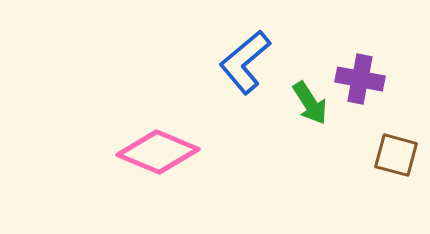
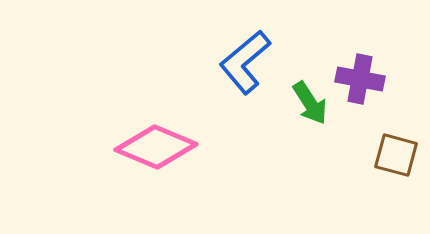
pink diamond: moved 2 px left, 5 px up
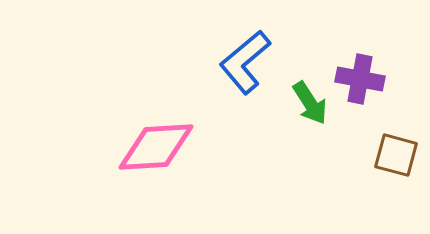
pink diamond: rotated 26 degrees counterclockwise
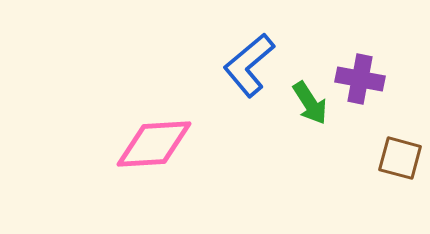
blue L-shape: moved 4 px right, 3 px down
pink diamond: moved 2 px left, 3 px up
brown square: moved 4 px right, 3 px down
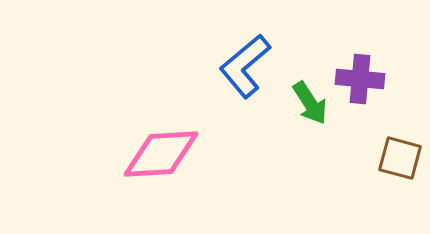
blue L-shape: moved 4 px left, 1 px down
purple cross: rotated 6 degrees counterclockwise
pink diamond: moved 7 px right, 10 px down
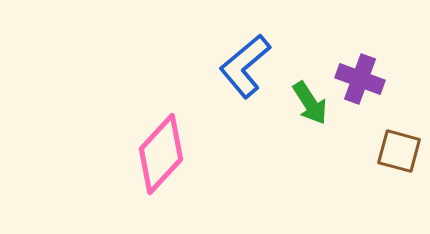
purple cross: rotated 15 degrees clockwise
pink diamond: rotated 44 degrees counterclockwise
brown square: moved 1 px left, 7 px up
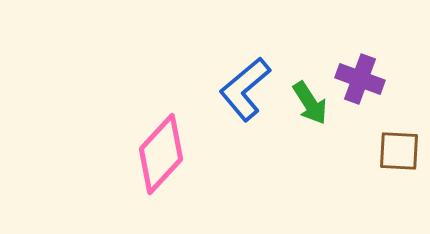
blue L-shape: moved 23 px down
brown square: rotated 12 degrees counterclockwise
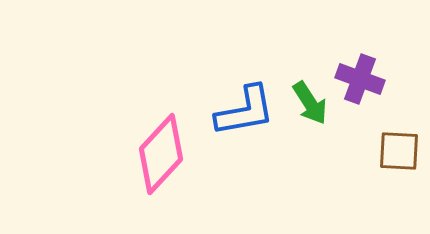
blue L-shape: moved 22 px down; rotated 150 degrees counterclockwise
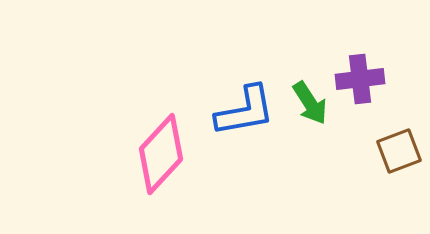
purple cross: rotated 27 degrees counterclockwise
brown square: rotated 24 degrees counterclockwise
